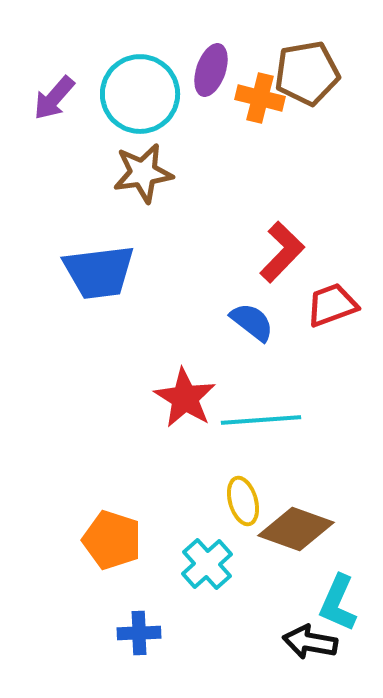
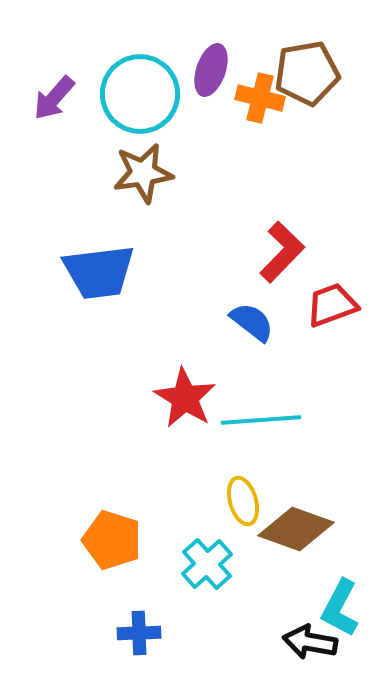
cyan L-shape: moved 2 px right, 5 px down; rotated 4 degrees clockwise
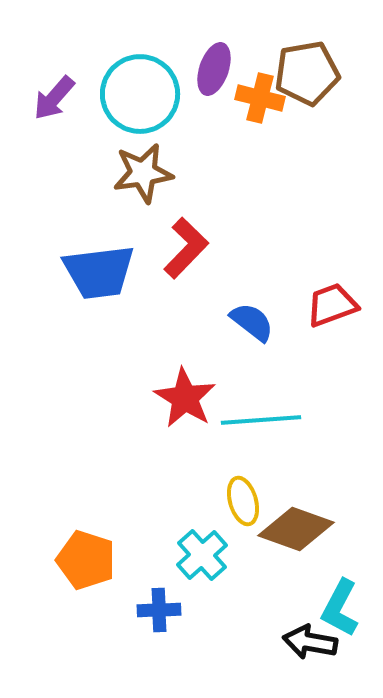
purple ellipse: moved 3 px right, 1 px up
red L-shape: moved 96 px left, 4 px up
orange pentagon: moved 26 px left, 20 px down
cyan cross: moved 5 px left, 9 px up
blue cross: moved 20 px right, 23 px up
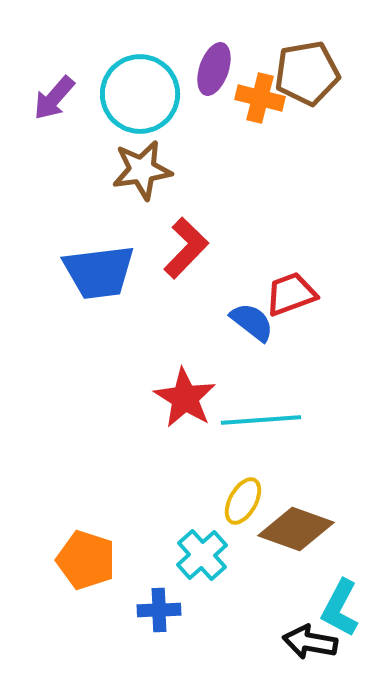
brown star: moved 1 px left, 3 px up
red trapezoid: moved 41 px left, 11 px up
yellow ellipse: rotated 45 degrees clockwise
